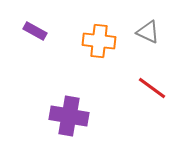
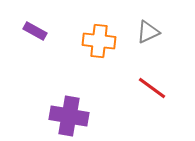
gray triangle: rotated 50 degrees counterclockwise
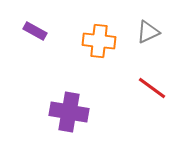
purple cross: moved 4 px up
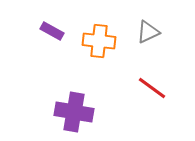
purple rectangle: moved 17 px right
purple cross: moved 5 px right
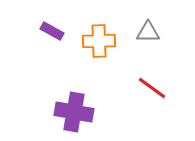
gray triangle: rotated 25 degrees clockwise
orange cross: rotated 8 degrees counterclockwise
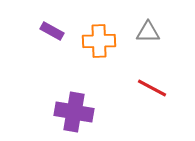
red line: rotated 8 degrees counterclockwise
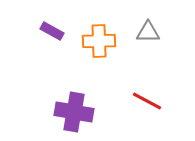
red line: moved 5 px left, 13 px down
